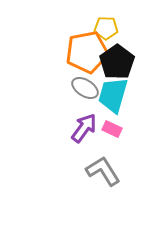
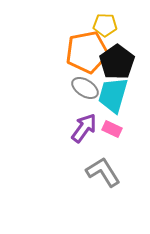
yellow pentagon: moved 1 px left, 3 px up
gray L-shape: moved 1 px down
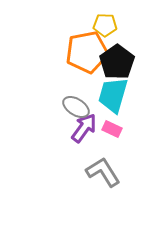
gray ellipse: moved 9 px left, 19 px down
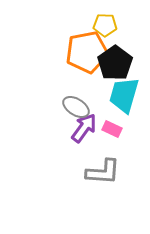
black pentagon: moved 2 px left, 1 px down
cyan trapezoid: moved 11 px right
gray L-shape: rotated 126 degrees clockwise
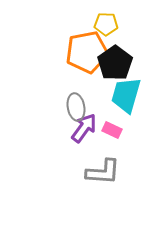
yellow pentagon: moved 1 px right, 1 px up
cyan trapezoid: moved 2 px right
gray ellipse: rotated 48 degrees clockwise
pink rectangle: moved 1 px down
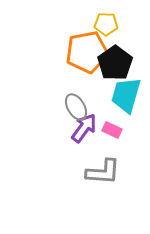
gray ellipse: rotated 20 degrees counterclockwise
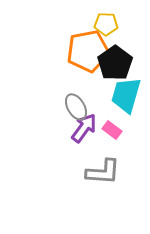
orange pentagon: moved 1 px right, 1 px up
pink rectangle: rotated 12 degrees clockwise
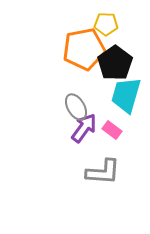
orange pentagon: moved 4 px left, 2 px up
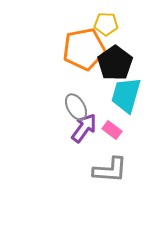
gray L-shape: moved 7 px right, 2 px up
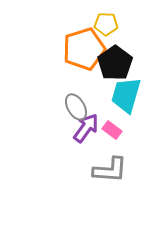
orange pentagon: rotated 6 degrees counterclockwise
purple arrow: moved 2 px right
